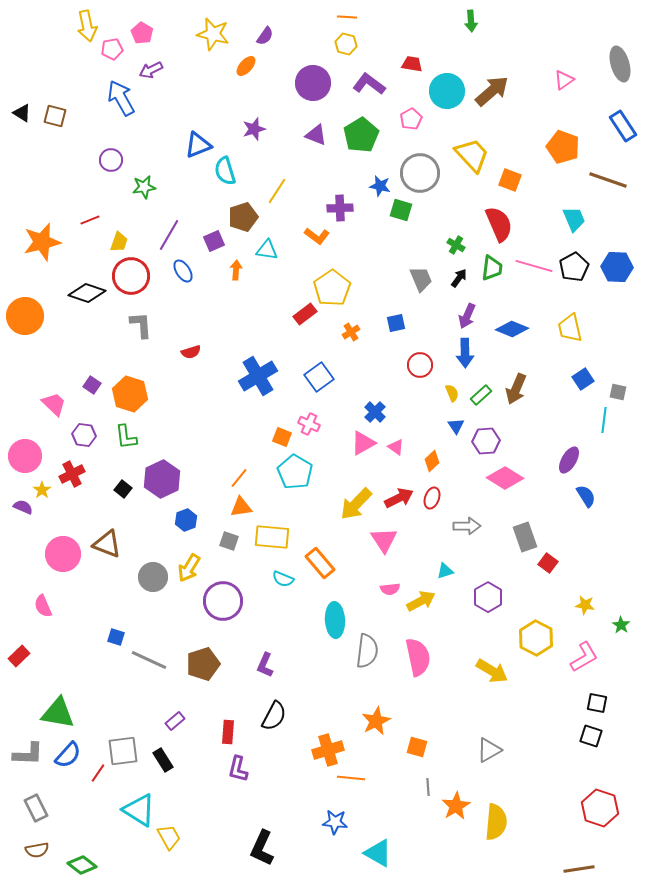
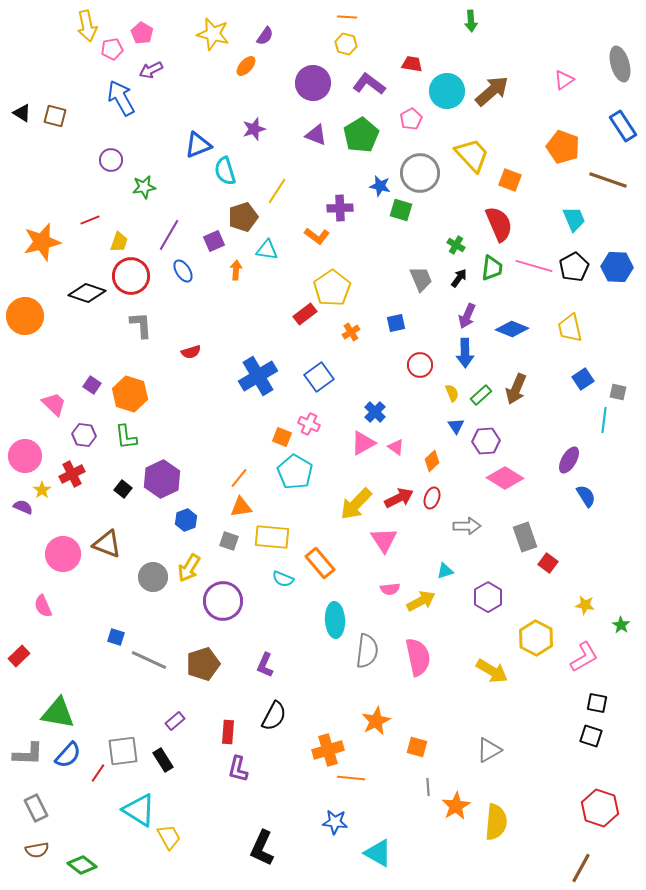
brown line at (579, 869): moved 2 px right, 1 px up; rotated 52 degrees counterclockwise
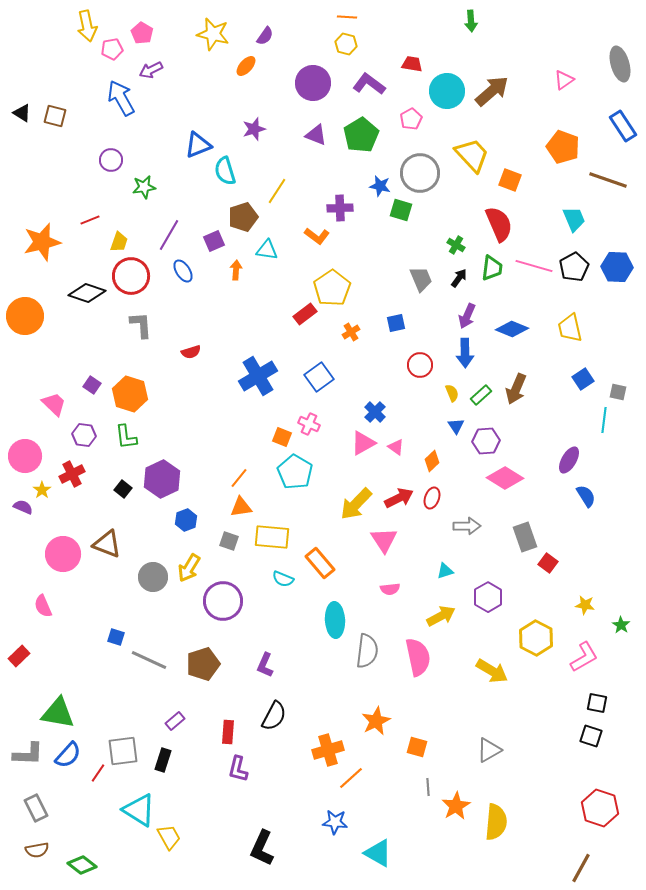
yellow arrow at (421, 601): moved 20 px right, 15 px down
black rectangle at (163, 760): rotated 50 degrees clockwise
orange line at (351, 778): rotated 48 degrees counterclockwise
